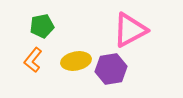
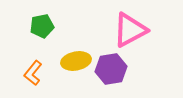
orange L-shape: moved 13 px down
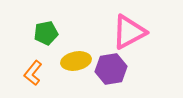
green pentagon: moved 4 px right, 7 px down
pink triangle: moved 1 px left, 2 px down
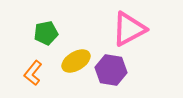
pink triangle: moved 3 px up
yellow ellipse: rotated 20 degrees counterclockwise
purple hexagon: moved 1 px down; rotated 20 degrees clockwise
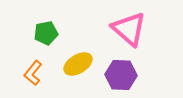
pink triangle: rotated 51 degrees counterclockwise
yellow ellipse: moved 2 px right, 3 px down
purple hexagon: moved 10 px right, 5 px down; rotated 8 degrees counterclockwise
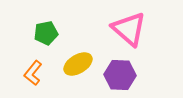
purple hexagon: moved 1 px left
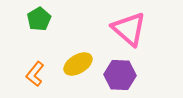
green pentagon: moved 7 px left, 14 px up; rotated 20 degrees counterclockwise
orange L-shape: moved 2 px right, 1 px down
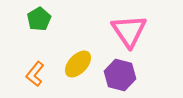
pink triangle: moved 2 px down; rotated 15 degrees clockwise
yellow ellipse: rotated 16 degrees counterclockwise
purple hexagon: rotated 12 degrees clockwise
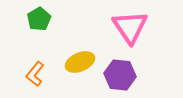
pink triangle: moved 1 px right, 4 px up
yellow ellipse: moved 2 px right, 2 px up; rotated 24 degrees clockwise
purple hexagon: rotated 8 degrees counterclockwise
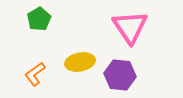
yellow ellipse: rotated 12 degrees clockwise
orange L-shape: rotated 15 degrees clockwise
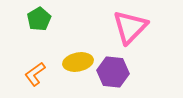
pink triangle: rotated 18 degrees clockwise
yellow ellipse: moved 2 px left
purple hexagon: moved 7 px left, 3 px up
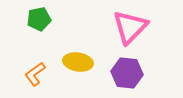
green pentagon: rotated 20 degrees clockwise
yellow ellipse: rotated 20 degrees clockwise
purple hexagon: moved 14 px right, 1 px down
